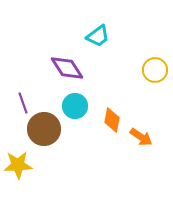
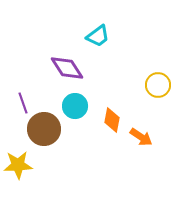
yellow circle: moved 3 px right, 15 px down
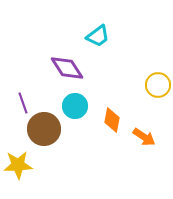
orange arrow: moved 3 px right
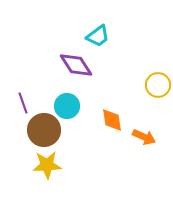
purple diamond: moved 9 px right, 3 px up
cyan circle: moved 8 px left
orange diamond: rotated 20 degrees counterclockwise
brown circle: moved 1 px down
orange arrow: rotated 10 degrees counterclockwise
yellow star: moved 29 px right
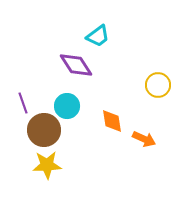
orange diamond: moved 1 px down
orange arrow: moved 2 px down
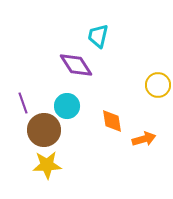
cyan trapezoid: rotated 140 degrees clockwise
orange arrow: rotated 40 degrees counterclockwise
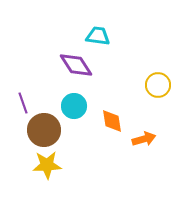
cyan trapezoid: rotated 85 degrees clockwise
cyan circle: moved 7 px right
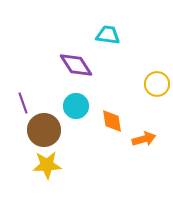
cyan trapezoid: moved 10 px right, 1 px up
yellow circle: moved 1 px left, 1 px up
cyan circle: moved 2 px right
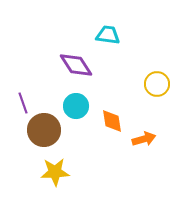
yellow star: moved 8 px right, 7 px down
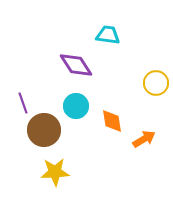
yellow circle: moved 1 px left, 1 px up
orange arrow: rotated 15 degrees counterclockwise
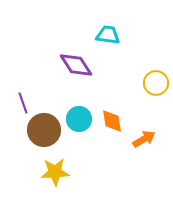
cyan circle: moved 3 px right, 13 px down
